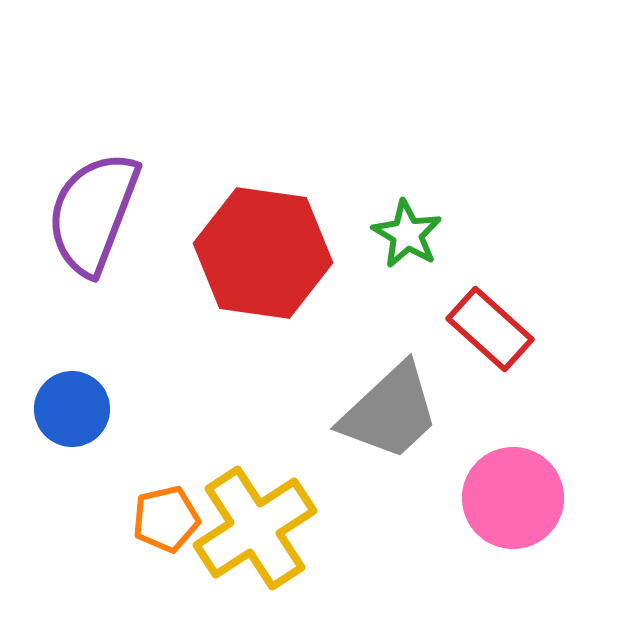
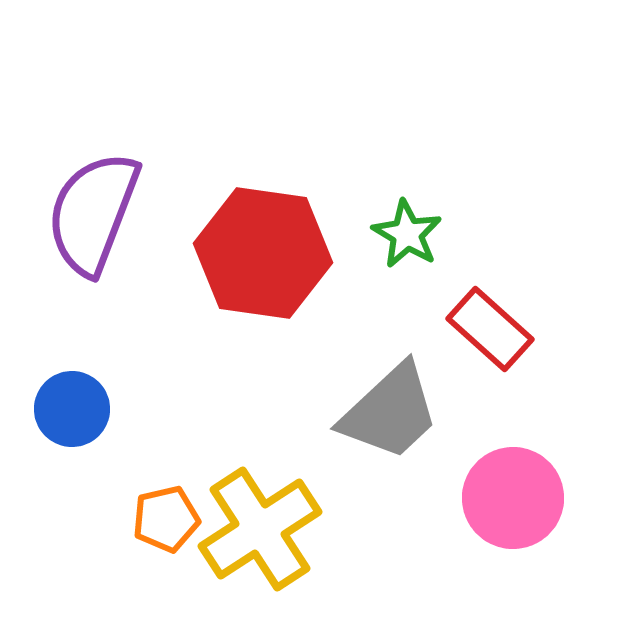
yellow cross: moved 5 px right, 1 px down
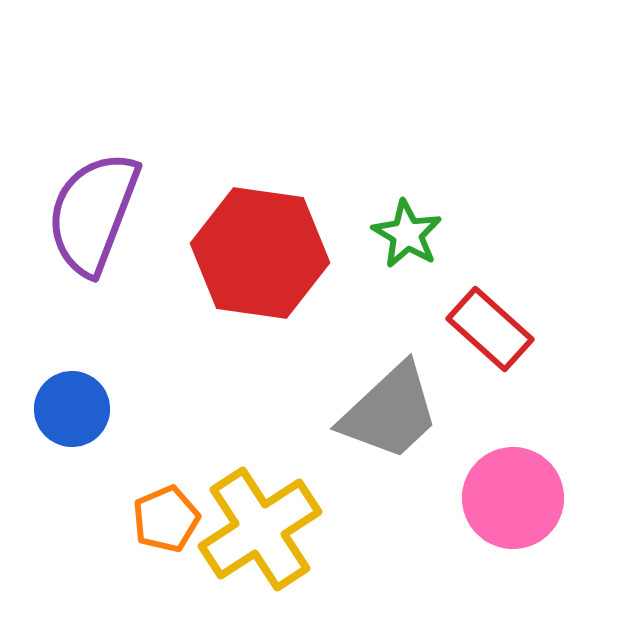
red hexagon: moved 3 px left
orange pentagon: rotated 10 degrees counterclockwise
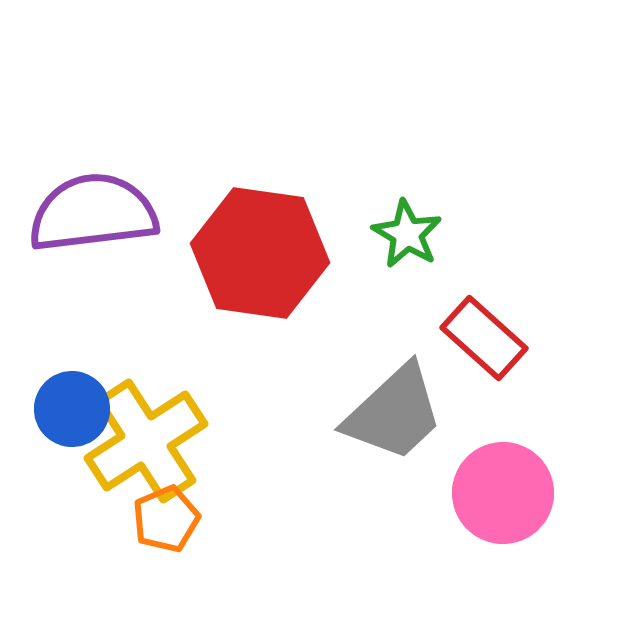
purple semicircle: rotated 62 degrees clockwise
red rectangle: moved 6 px left, 9 px down
gray trapezoid: moved 4 px right, 1 px down
pink circle: moved 10 px left, 5 px up
yellow cross: moved 114 px left, 88 px up
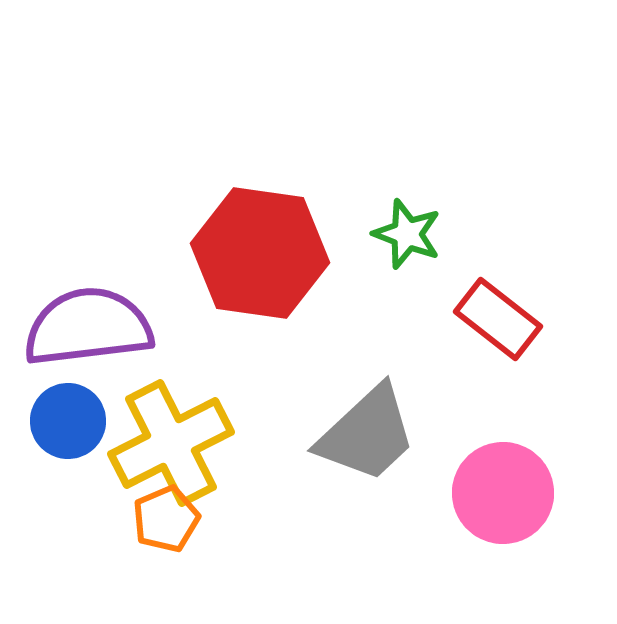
purple semicircle: moved 5 px left, 114 px down
green star: rotated 10 degrees counterclockwise
red rectangle: moved 14 px right, 19 px up; rotated 4 degrees counterclockwise
blue circle: moved 4 px left, 12 px down
gray trapezoid: moved 27 px left, 21 px down
yellow cross: moved 25 px right, 2 px down; rotated 6 degrees clockwise
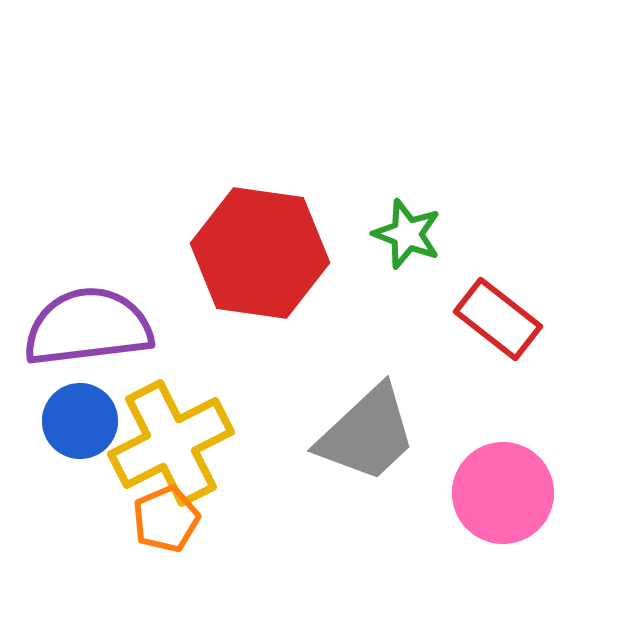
blue circle: moved 12 px right
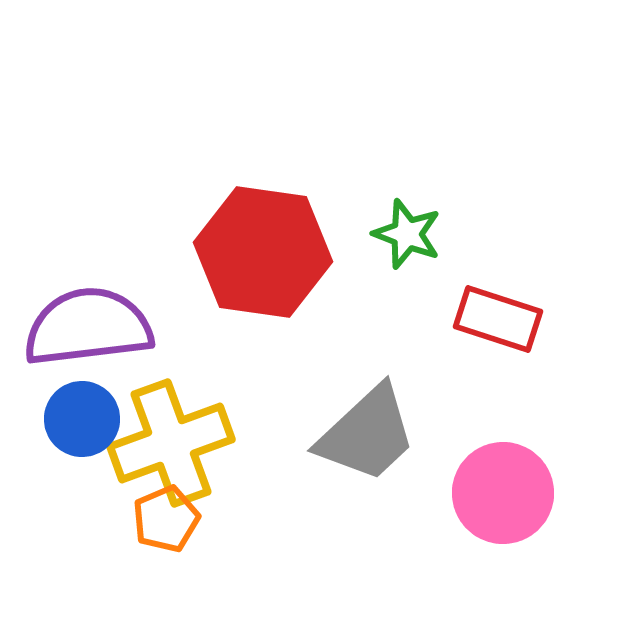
red hexagon: moved 3 px right, 1 px up
red rectangle: rotated 20 degrees counterclockwise
blue circle: moved 2 px right, 2 px up
yellow cross: rotated 7 degrees clockwise
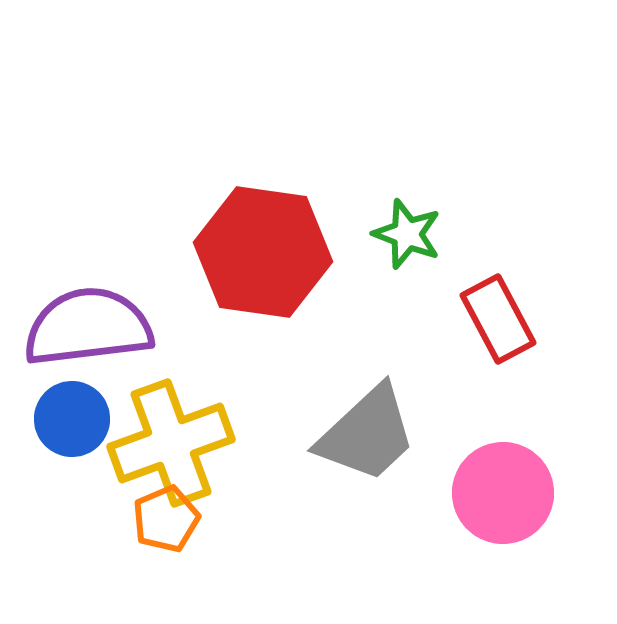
red rectangle: rotated 44 degrees clockwise
blue circle: moved 10 px left
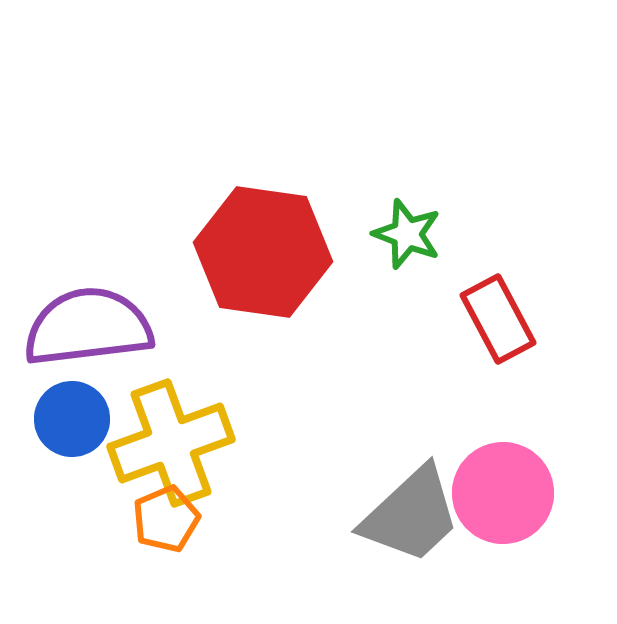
gray trapezoid: moved 44 px right, 81 px down
